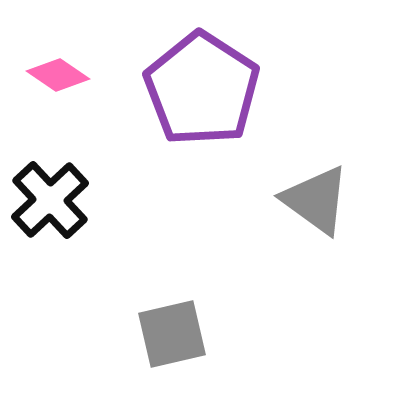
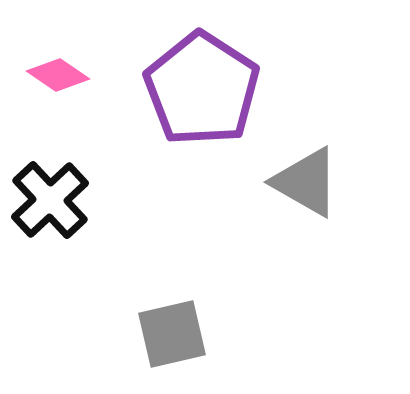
gray triangle: moved 10 px left, 18 px up; rotated 6 degrees counterclockwise
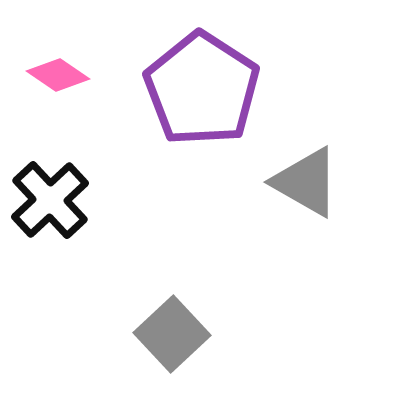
gray square: rotated 30 degrees counterclockwise
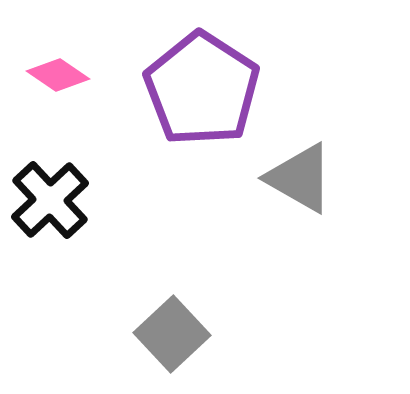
gray triangle: moved 6 px left, 4 px up
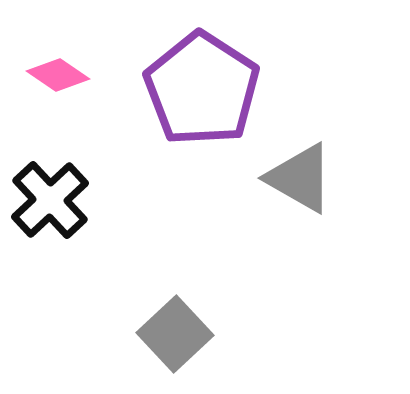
gray square: moved 3 px right
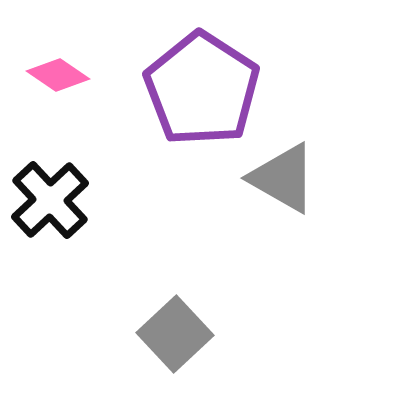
gray triangle: moved 17 px left
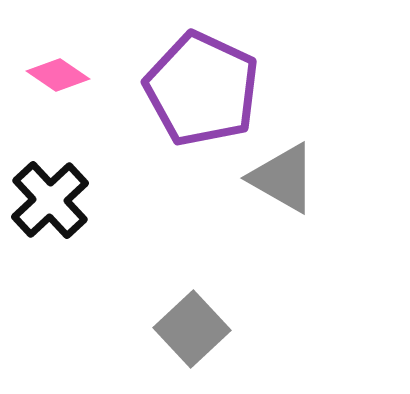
purple pentagon: rotated 8 degrees counterclockwise
gray square: moved 17 px right, 5 px up
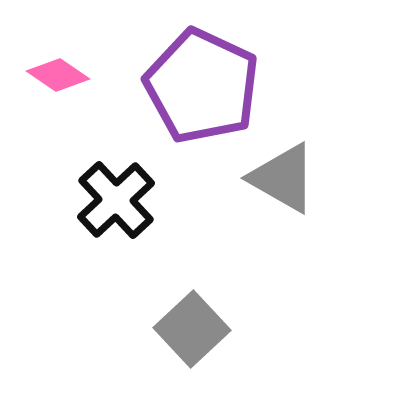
purple pentagon: moved 3 px up
black cross: moved 66 px right
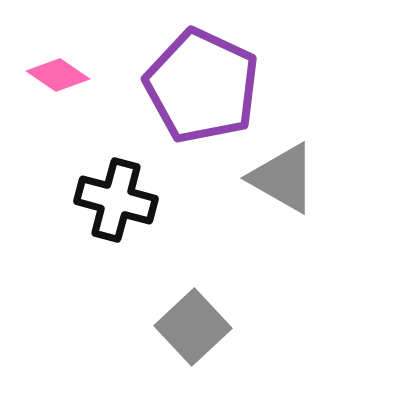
black cross: rotated 32 degrees counterclockwise
gray square: moved 1 px right, 2 px up
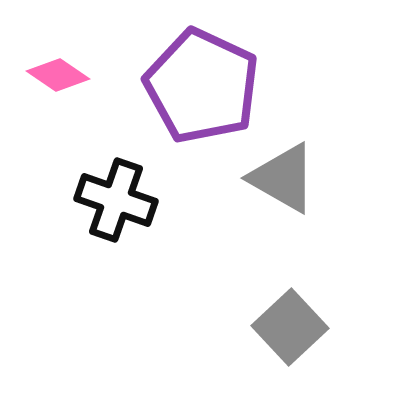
black cross: rotated 4 degrees clockwise
gray square: moved 97 px right
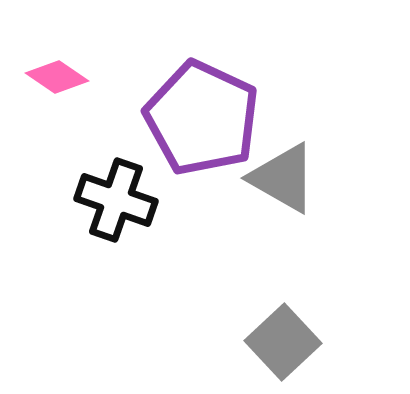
pink diamond: moved 1 px left, 2 px down
purple pentagon: moved 32 px down
gray square: moved 7 px left, 15 px down
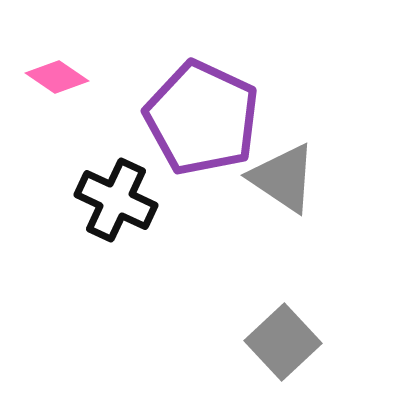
gray triangle: rotated 4 degrees clockwise
black cross: rotated 6 degrees clockwise
